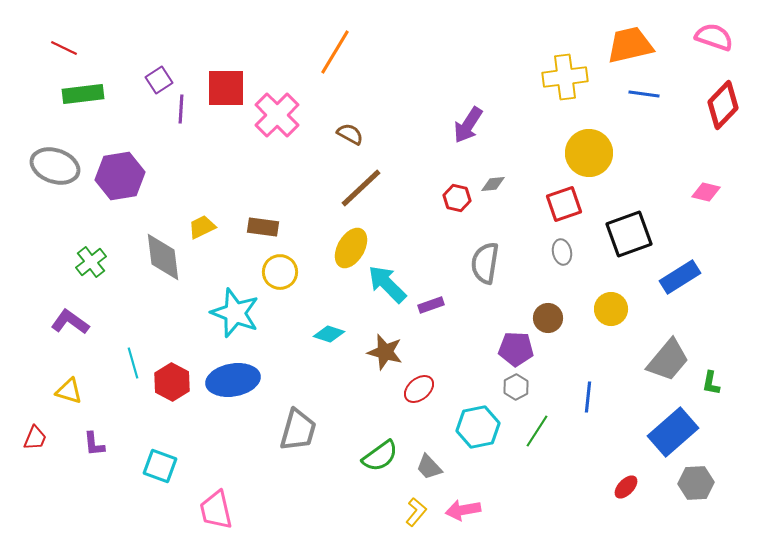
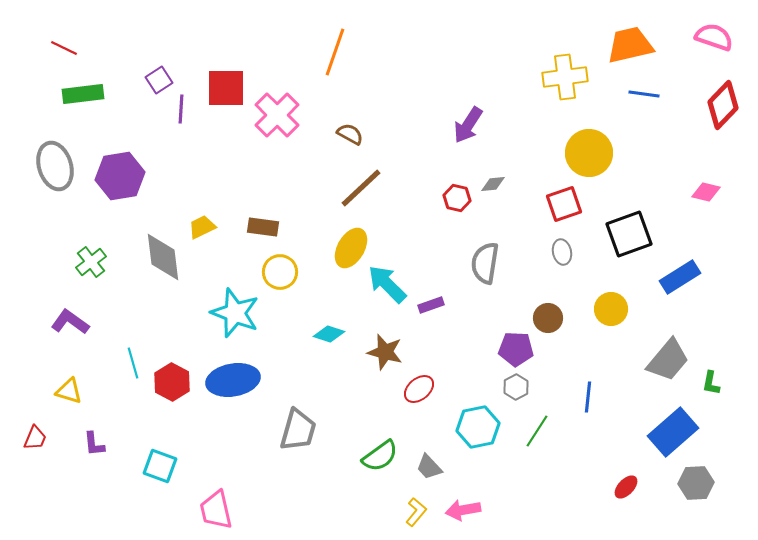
orange line at (335, 52): rotated 12 degrees counterclockwise
gray ellipse at (55, 166): rotated 54 degrees clockwise
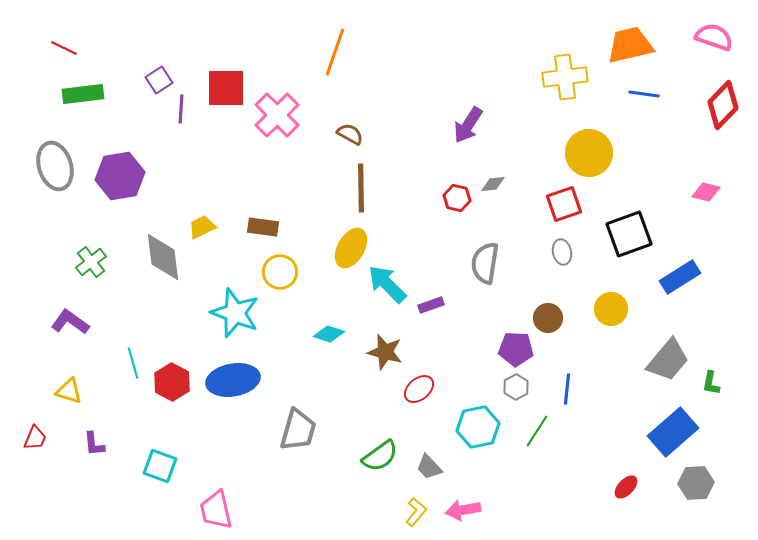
brown line at (361, 188): rotated 48 degrees counterclockwise
blue line at (588, 397): moved 21 px left, 8 px up
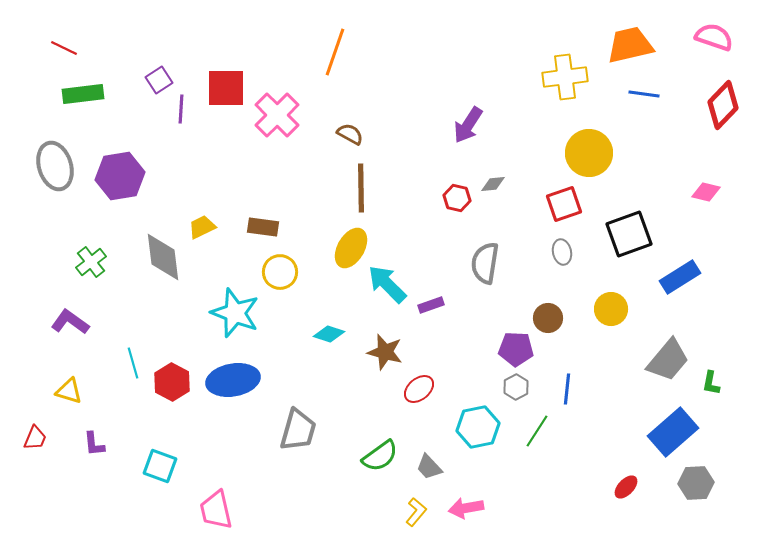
pink arrow at (463, 510): moved 3 px right, 2 px up
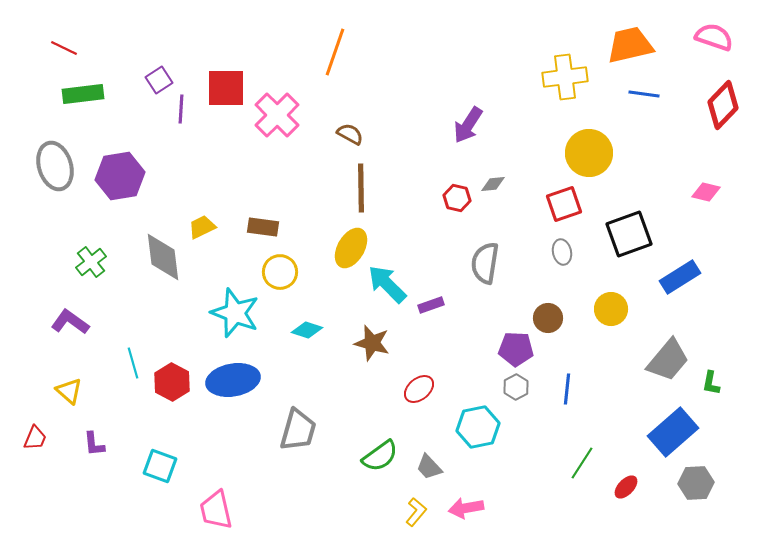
cyan diamond at (329, 334): moved 22 px left, 4 px up
brown star at (385, 352): moved 13 px left, 9 px up
yellow triangle at (69, 391): rotated 24 degrees clockwise
green line at (537, 431): moved 45 px right, 32 px down
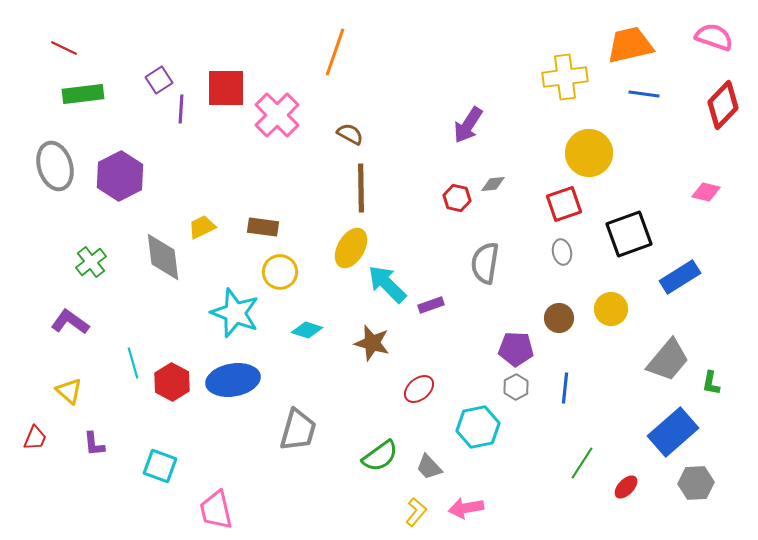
purple hexagon at (120, 176): rotated 18 degrees counterclockwise
brown circle at (548, 318): moved 11 px right
blue line at (567, 389): moved 2 px left, 1 px up
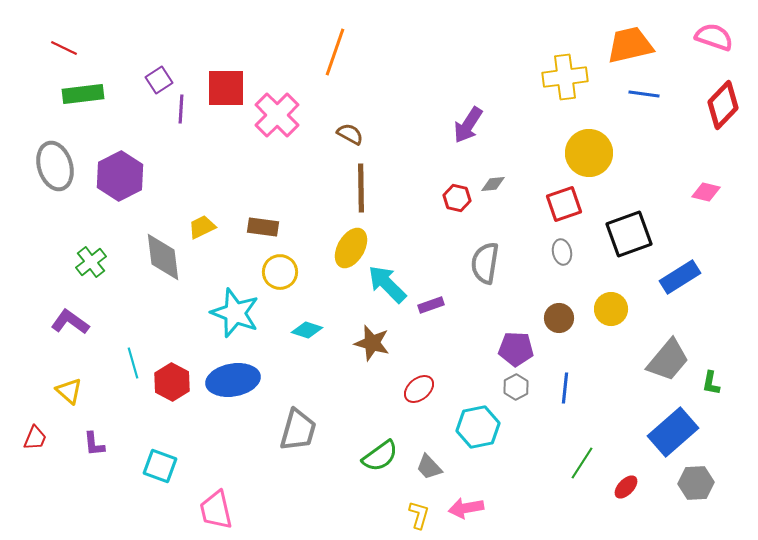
yellow L-shape at (416, 512): moved 3 px right, 3 px down; rotated 24 degrees counterclockwise
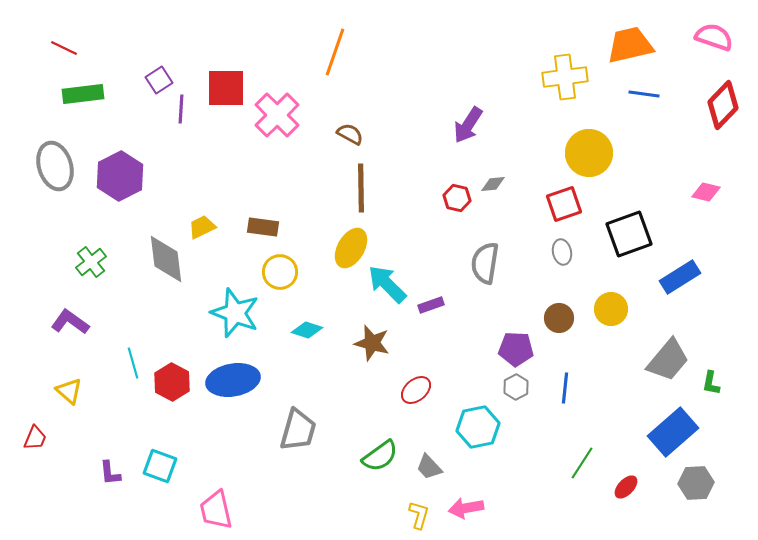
gray diamond at (163, 257): moved 3 px right, 2 px down
red ellipse at (419, 389): moved 3 px left, 1 px down
purple L-shape at (94, 444): moved 16 px right, 29 px down
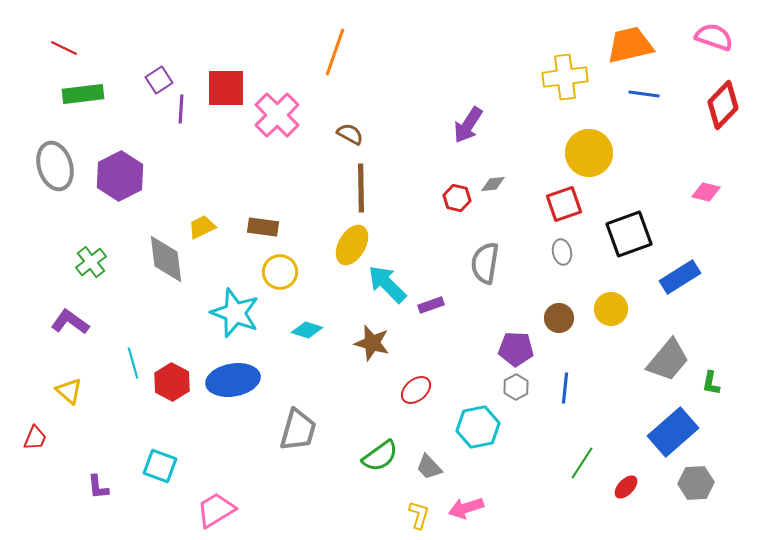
yellow ellipse at (351, 248): moved 1 px right, 3 px up
purple L-shape at (110, 473): moved 12 px left, 14 px down
pink arrow at (466, 508): rotated 8 degrees counterclockwise
pink trapezoid at (216, 510): rotated 72 degrees clockwise
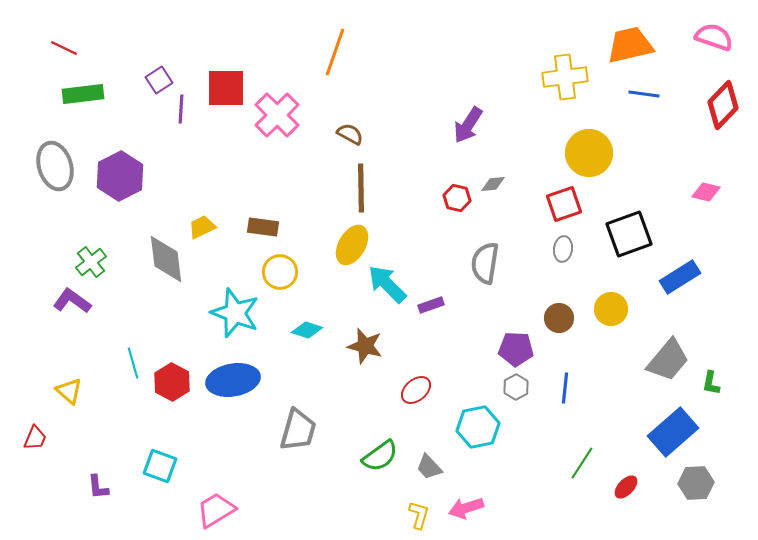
gray ellipse at (562, 252): moved 1 px right, 3 px up; rotated 20 degrees clockwise
purple L-shape at (70, 322): moved 2 px right, 21 px up
brown star at (372, 343): moved 7 px left, 3 px down
